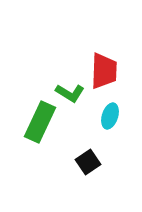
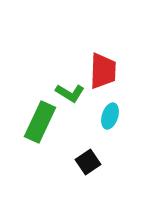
red trapezoid: moved 1 px left
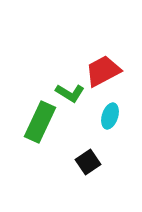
red trapezoid: rotated 120 degrees counterclockwise
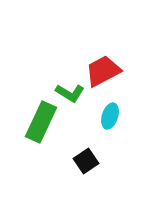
green rectangle: moved 1 px right
black square: moved 2 px left, 1 px up
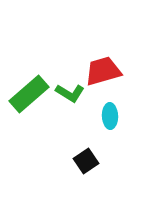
red trapezoid: rotated 12 degrees clockwise
cyan ellipse: rotated 20 degrees counterclockwise
green rectangle: moved 12 px left, 28 px up; rotated 24 degrees clockwise
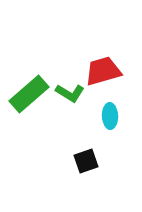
black square: rotated 15 degrees clockwise
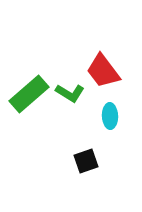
red trapezoid: rotated 111 degrees counterclockwise
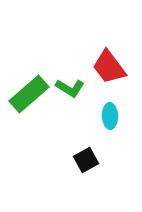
red trapezoid: moved 6 px right, 4 px up
green L-shape: moved 5 px up
black square: moved 1 px up; rotated 10 degrees counterclockwise
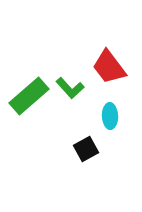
green L-shape: rotated 16 degrees clockwise
green rectangle: moved 2 px down
black square: moved 11 px up
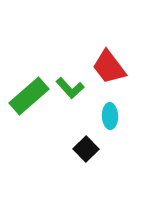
black square: rotated 15 degrees counterclockwise
